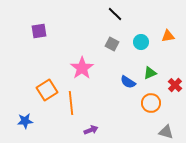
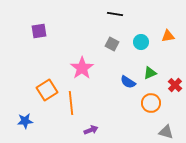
black line: rotated 35 degrees counterclockwise
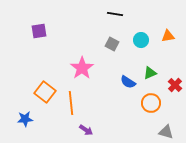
cyan circle: moved 2 px up
orange square: moved 2 px left, 2 px down; rotated 20 degrees counterclockwise
blue star: moved 2 px up
purple arrow: moved 5 px left; rotated 56 degrees clockwise
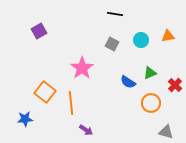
purple square: rotated 21 degrees counterclockwise
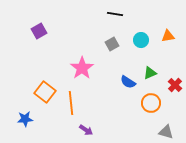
gray square: rotated 32 degrees clockwise
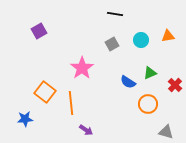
orange circle: moved 3 px left, 1 px down
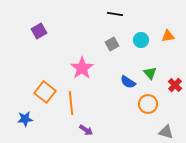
green triangle: rotated 48 degrees counterclockwise
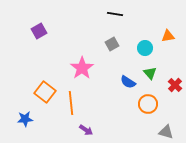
cyan circle: moved 4 px right, 8 px down
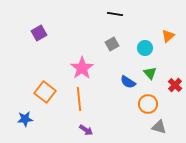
purple square: moved 2 px down
orange triangle: rotated 32 degrees counterclockwise
orange line: moved 8 px right, 4 px up
gray triangle: moved 7 px left, 5 px up
